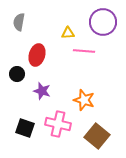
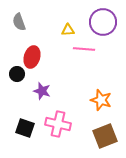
gray semicircle: rotated 30 degrees counterclockwise
yellow triangle: moved 3 px up
pink line: moved 2 px up
red ellipse: moved 5 px left, 2 px down
orange star: moved 17 px right
brown square: moved 8 px right; rotated 30 degrees clockwise
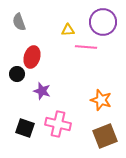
pink line: moved 2 px right, 2 px up
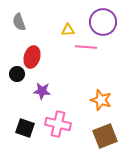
purple star: rotated 12 degrees counterclockwise
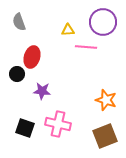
orange star: moved 5 px right
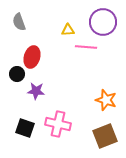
purple star: moved 6 px left
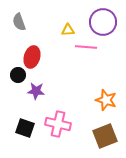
black circle: moved 1 px right, 1 px down
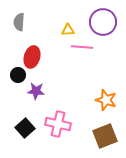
gray semicircle: rotated 24 degrees clockwise
pink line: moved 4 px left
black square: rotated 30 degrees clockwise
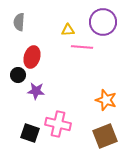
black square: moved 5 px right, 5 px down; rotated 30 degrees counterclockwise
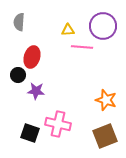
purple circle: moved 4 px down
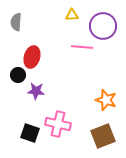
gray semicircle: moved 3 px left
yellow triangle: moved 4 px right, 15 px up
brown square: moved 2 px left
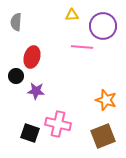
black circle: moved 2 px left, 1 px down
